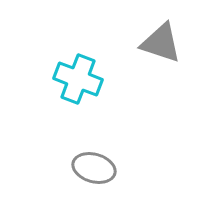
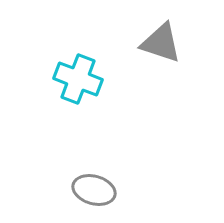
gray ellipse: moved 22 px down
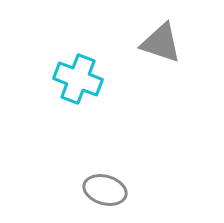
gray ellipse: moved 11 px right
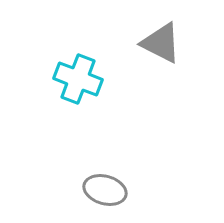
gray triangle: rotated 9 degrees clockwise
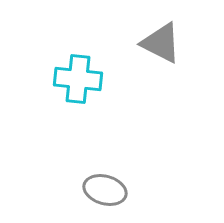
cyan cross: rotated 15 degrees counterclockwise
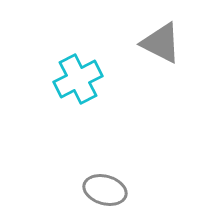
cyan cross: rotated 33 degrees counterclockwise
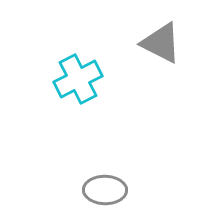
gray ellipse: rotated 15 degrees counterclockwise
